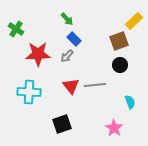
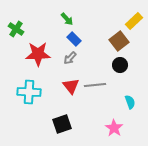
brown square: rotated 18 degrees counterclockwise
gray arrow: moved 3 px right, 2 px down
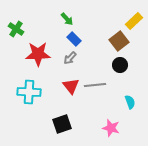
pink star: moved 3 px left; rotated 18 degrees counterclockwise
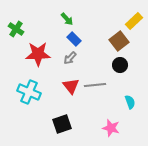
cyan cross: rotated 20 degrees clockwise
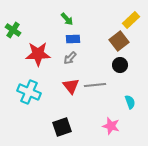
yellow rectangle: moved 3 px left, 1 px up
green cross: moved 3 px left, 1 px down
blue rectangle: moved 1 px left; rotated 48 degrees counterclockwise
black square: moved 3 px down
pink star: moved 2 px up
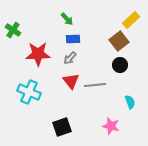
red triangle: moved 5 px up
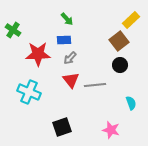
blue rectangle: moved 9 px left, 1 px down
red triangle: moved 1 px up
cyan semicircle: moved 1 px right, 1 px down
pink star: moved 4 px down
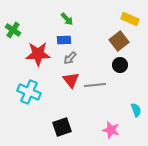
yellow rectangle: moved 1 px left, 1 px up; rotated 66 degrees clockwise
cyan semicircle: moved 5 px right, 7 px down
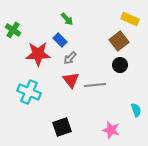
blue rectangle: moved 4 px left; rotated 48 degrees clockwise
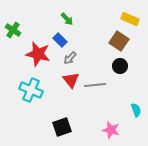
brown square: rotated 18 degrees counterclockwise
red star: rotated 15 degrees clockwise
black circle: moved 1 px down
cyan cross: moved 2 px right, 2 px up
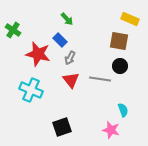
brown square: rotated 24 degrees counterclockwise
gray arrow: rotated 16 degrees counterclockwise
gray line: moved 5 px right, 6 px up; rotated 15 degrees clockwise
cyan semicircle: moved 13 px left
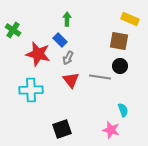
green arrow: rotated 136 degrees counterclockwise
gray arrow: moved 2 px left
gray line: moved 2 px up
cyan cross: rotated 25 degrees counterclockwise
black square: moved 2 px down
